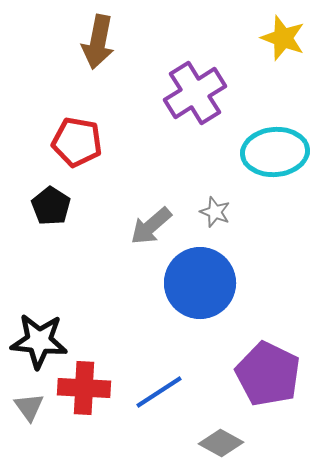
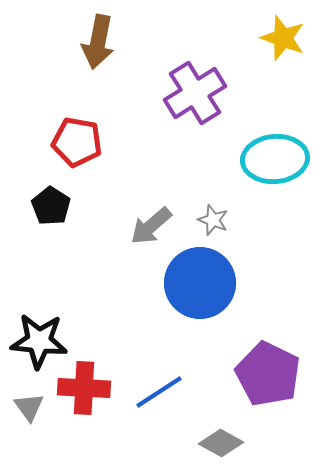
cyan ellipse: moved 7 px down
gray star: moved 2 px left, 8 px down
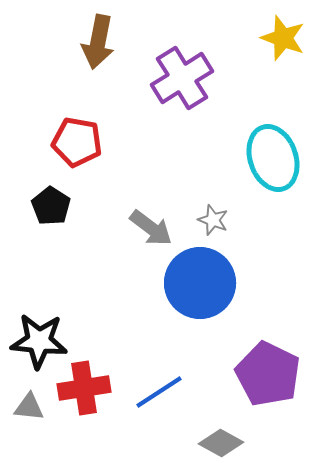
purple cross: moved 13 px left, 15 px up
cyan ellipse: moved 2 px left, 1 px up; rotated 76 degrees clockwise
gray arrow: moved 2 px down; rotated 102 degrees counterclockwise
red cross: rotated 12 degrees counterclockwise
gray triangle: rotated 48 degrees counterclockwise
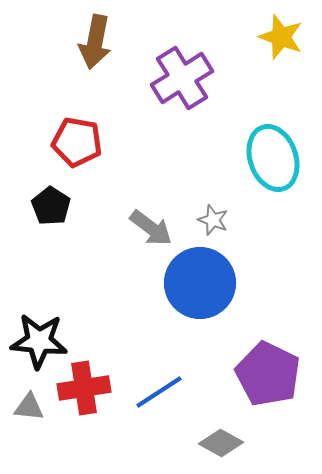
yellow star: moved 2 px left, 1 px up
brown arrow: moved 3 px left
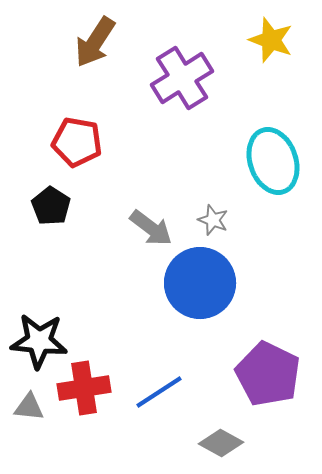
yellow star: moved 10 px left, 3 px down
brown arrow: rotated 22 degrees clockwise
cyan ellipse: moved 3 px down
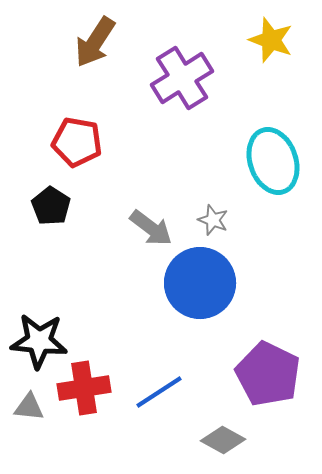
gray diamond: moved 2 px right, 3 px up
